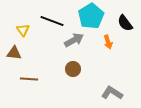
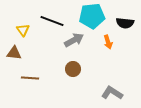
cyan pentagon: moved 1 px right; rotated 25 degrees clockwise
black semicircle: rotated 48 degrees counterclockwise
brown line: moved 1 px right, 1 px up
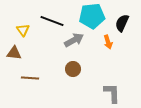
black semicircle: moved 3 px left; rotated 108 degrees clockwise
gray L-shape: rotated 55 degrees clockwise
